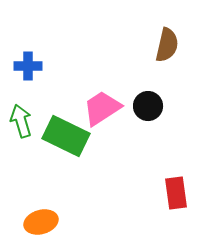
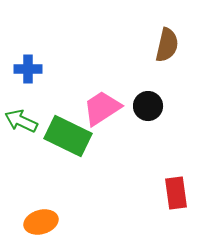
blue cross: moved 3 px down
green arrow: rotated 48 degrees counterclockwise
green rectangle: moved 2 px right
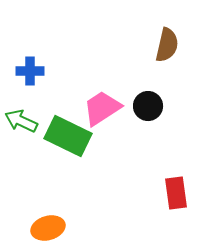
blue cross: moved 2 px right, 2 px down
orange ellipse: moved 7 px right, 6 px down
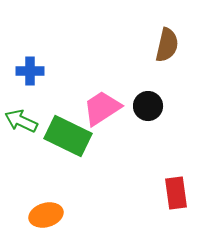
orange ellipse: moved 2 px left, 13 px up
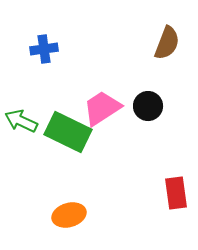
brown semicircle: moved 2 px up; rotated 8 degrees clockwise
blue cross: moved 14 px right, 22 px up; rotated 8 degrees counterclockwise
green rectangle: moved 4 px up
orange ellipse: moved 23 px right
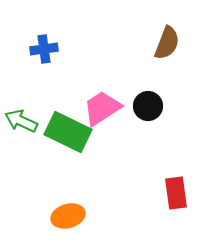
orange ellipse: moved 1 px left, 1 px down
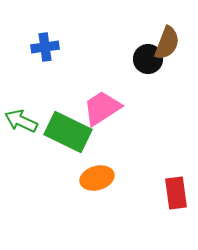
blue cross: moved 1 px right, 2 px up
black circle: moved 47 px up
orange ellipse: moved 29 px right, 38 px up
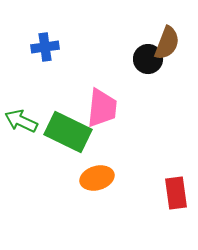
pink trapezoid: rotated 129 degrees clockwise
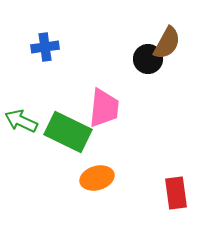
brown semicircle: rotated 8 degrees clockwise
pink trapezoid: moved 2 px right
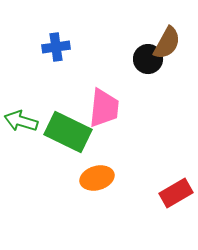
blue cross: moved 11 px right
green arrow: rotated 8 degrees counterclockwise
red rectangle: rotated 68 degrees clockwise
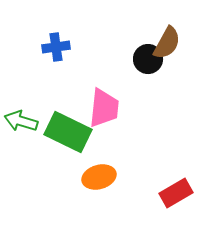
orange ellipse: moved 2 px right, 1 px up
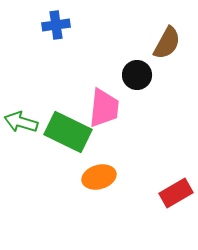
blue cross: moved 22 px up
black circle: moved 11 px left, 16 px down
green arrow: moved 1 px down
